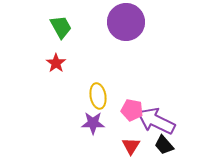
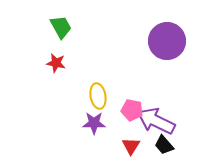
purple circle: moved 41 px right, 19 px down
red star: rotated 24 degrees counterclockwise
purple star: moved 1 px right
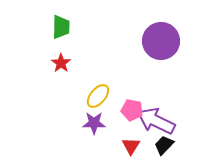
green trapezoid: rotated 30 degrees clockwise
purple circle: moved 6 px left
red star: moved 5 px right; rotated 24 degrees clockwise
yellow ellipse: rotated 50 degrees clockwise
black trapezoid: rotated 85 degrees clockwise
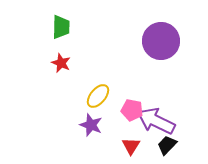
red star: rotated 12 degrees counterclockwise
purple star: moved 3 px left, 2 px down; rotated 20 degrees clockwise
black trapezoid: moved 3 px right
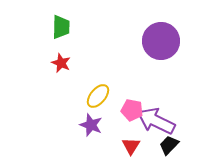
black trapezoid: moved 2 px right
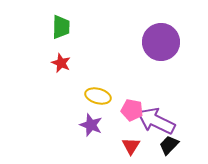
purple circle: moved 1 px down
yellow ellipse: rotated 65 degrees clockwise
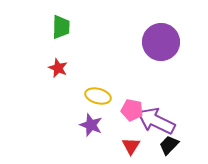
red star: moved 3 px left, 5 px down
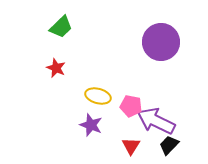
green trapezoid: rotated 45 degrees clockwise
red star: moved 2 px left
pink pentagon: moved 1 px left, 4 px up
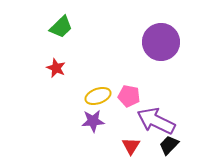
yellow ellipse: rotated 35 degrees counterclockwise
pink pentagon: moved 2 px left, 10 px up
purple star: moved 2 px right, 4 px up; rotated 25 degrees counterclockwise
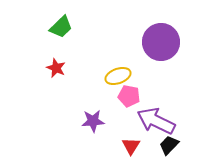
yellow ellipse: moved 20 px right, 20 px up
